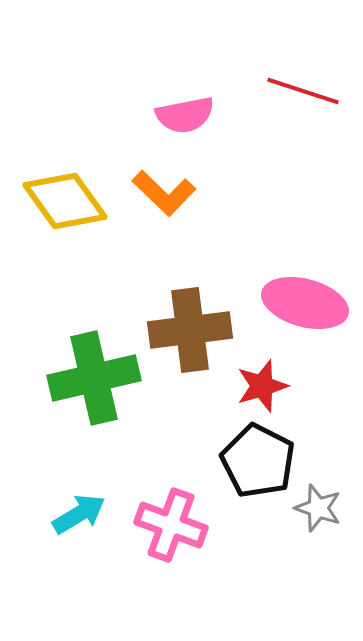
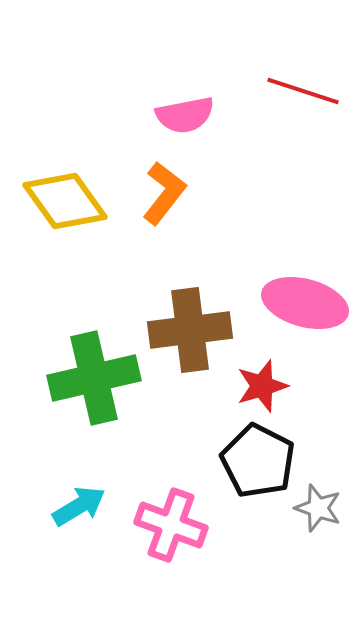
orange L-shape: rotated 96 degrees counterclockwise
cyan arrow: moved 8 px up
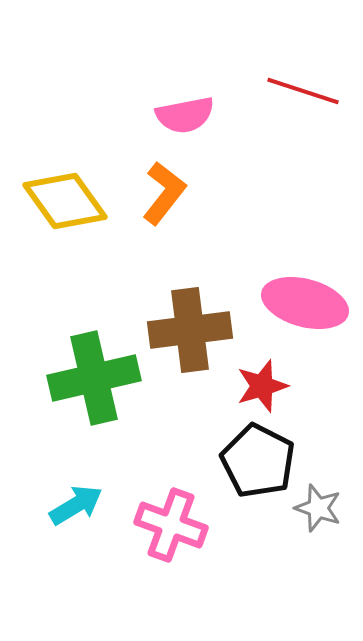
cyan arrow: moved 3 px left, 1 px up
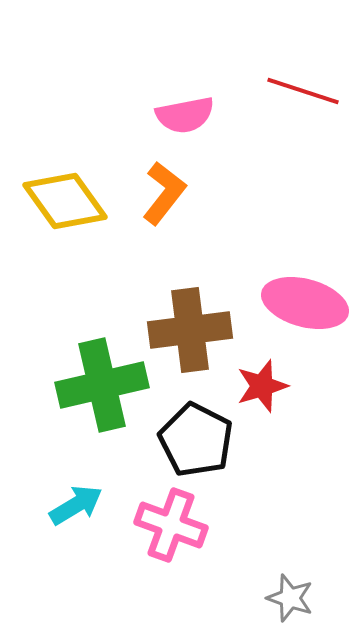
green cross: moved 8 px right, 7 px down
black pentagon: moved 62 px left, 21 px up
gray star: moved 28 px left, 90 px down
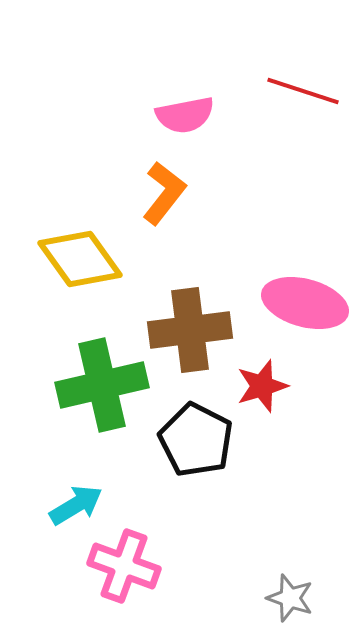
yellow diamond: moved 15 px right, 58 px down
pink cross: moved 47 px left, 41 px down
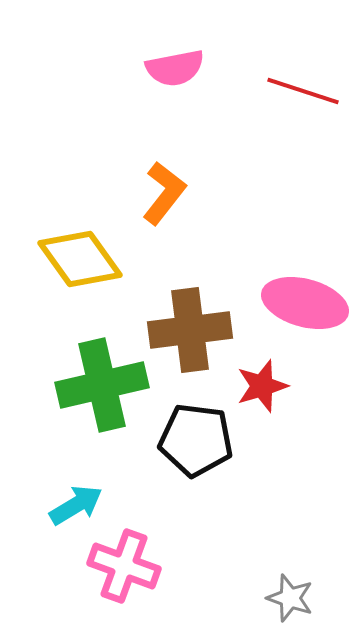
pink semicircle: moved 10 px left, 47 px up
black pentagon: rotated 20 degrees counterclockwise
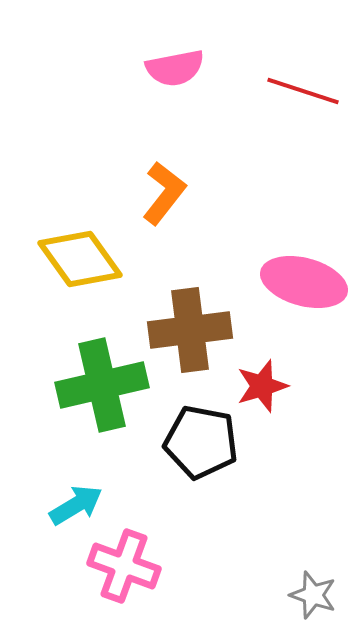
pink ellipse: moved 1 px left, 21 px up
black pentagon: moved 5 px right, 2 px down; rotated 4 degrees clockwise
gray star: moved 23 px right, 3 px up
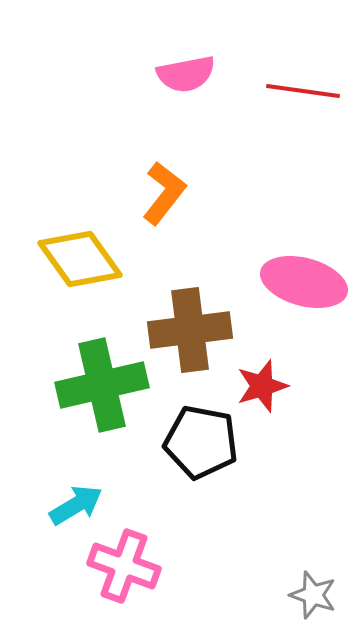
pink semicircle: moved 11 px right, 6 px down
red line: rotated 10 degrees counterclockwise
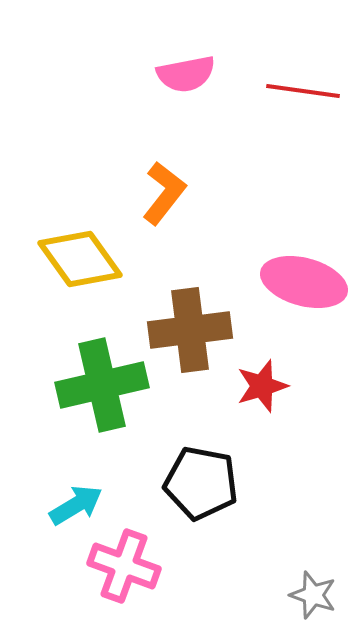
black pentagon: moved 41 px down
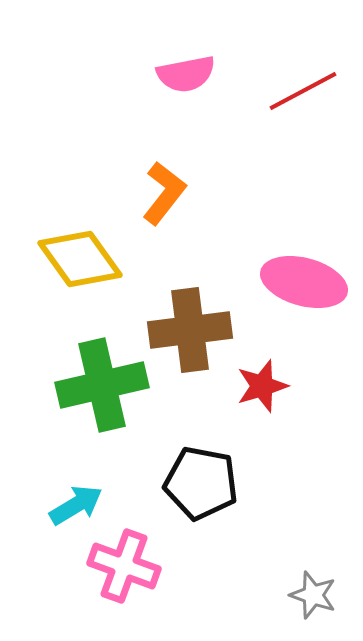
red line: rotated 36 degrees counterclockwise
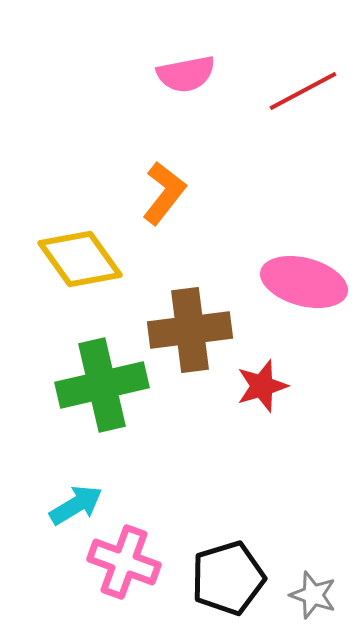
black pentagon: moved 27 px right, 95 px down; rotated 28 degrees counterclockwise
pink cross: moved 4 px up
